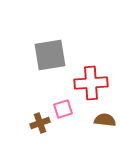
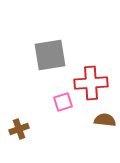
pink square: moved 7 px up
brown cross: moved 21 px left, 6 px down
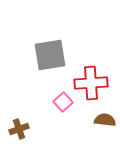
pink square: rotated 24 degrees counterclockwise
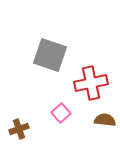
gray square: rotated 28 degrees clockwise
red cross: rotated 8 degrees counterclockwise
pink square: moved 2 px left, 11 px down
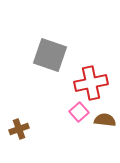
pink square: moved 18 px right, 1 px up
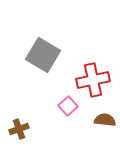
gray square: moved 7 px left; rotated 12 degrees clockwise
red cross: moved 2 px right, 3 px up
pink square: moved 11 px left, 6 px up
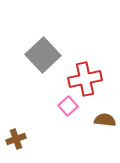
gray square: rotated 16 degrees clockwise
red cross: moved 8 px left, 1 px up
brown cross: moved 3 px left, 10 px down
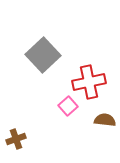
red cross: moved 4 px right, 3 px down
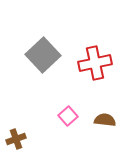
red cross: moved 6 px right, 19 px up
pink square: moved 10 px down
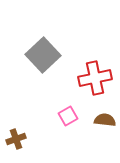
red cross: moved 15 px down
pink square: rotated 12 degrees clockwise
